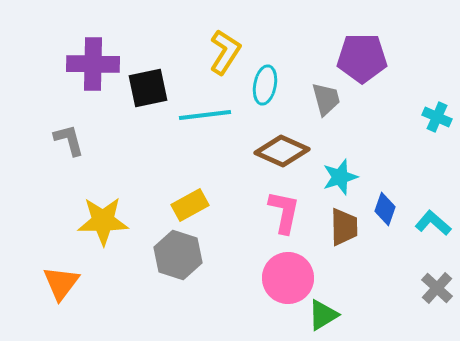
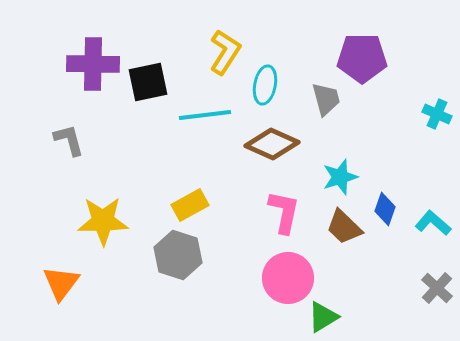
black square: moved 6 px up
cyan cross: moved 3 px up
brown diamond: moved 10 px left, 7 px up
brown trapezoid: rotated 135 degrees clockwise
green triangle: moved 2 px down
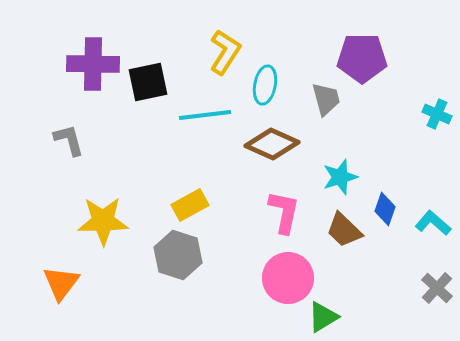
brown trapezoid: moved 3 px down
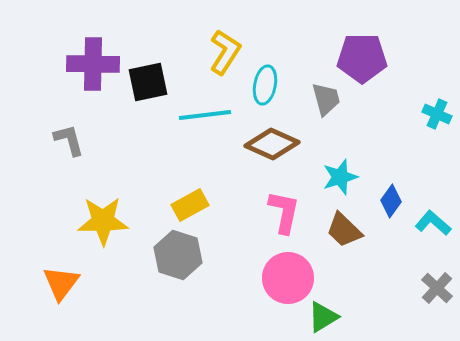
blue diamond: moved 6 px right, 8 px up; rotated 16 degrees clockwise
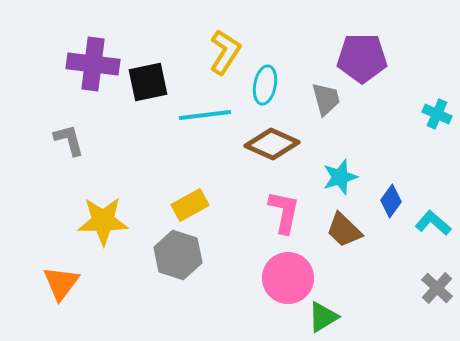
purple cross: rotated 6 degrees clockwise
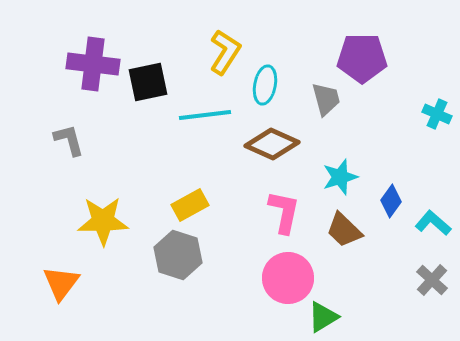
gray cross: moved 5 px left, 8 px up
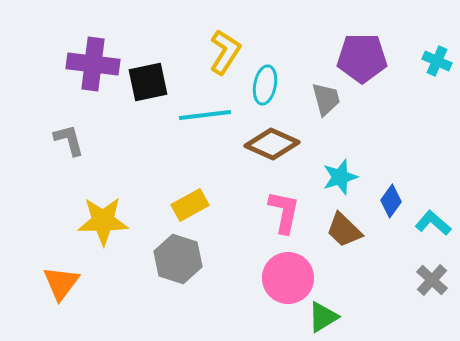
cyan cross: moved 53 px up
gray hexagon: moved 4 px down
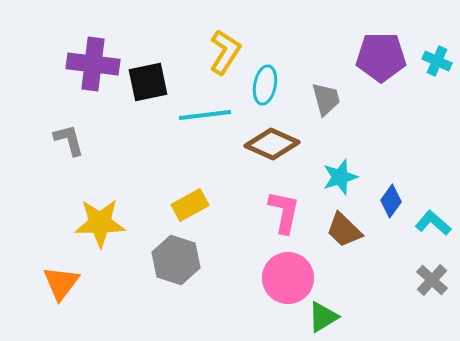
purple pentagon: moved 19 px right, 1 px up
yellow star: moved 3 px left, 2 px down
gray hexagon: moved 2 px left, 1 px down
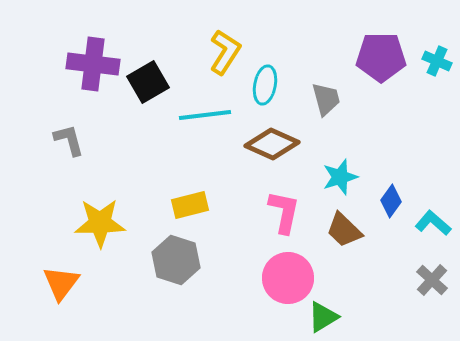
black square: rotated 18 degrees counterclockwise
yellow rectangle: rotated 15 degrees clockwise
